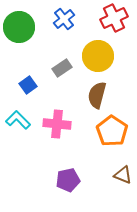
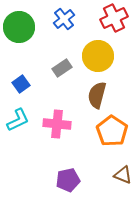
blue square: moved 7 px left, 1 px up
cyan L-shape: rotated 110 degrees clockwise
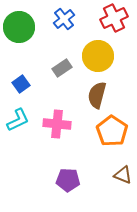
purple pentagon: rotated 15 degrees clockwise
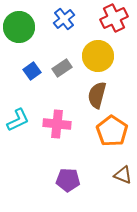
blue square: moved 11 px right, 13 px up
